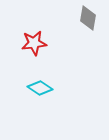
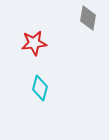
cyan diamond: rotated 70 degrees clockwise
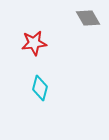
gray diamond: rotated 40 degrees counterclockwise
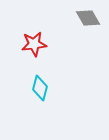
red star: moved 1 px down
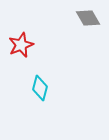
red star: moved 13 px left, 1 px down; rotated 15 degrees counterclockwise
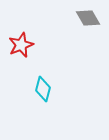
cyan diamond: moved 3 px right, 1 px down
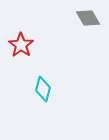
red star: rotated 15 degrees counterclockwise
